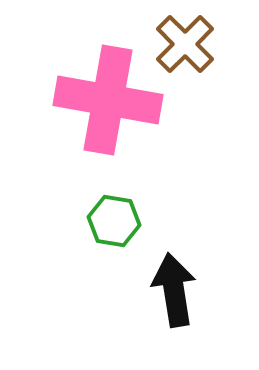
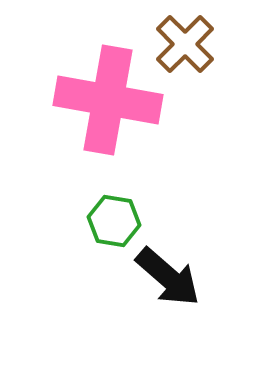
black arrow: moved 6 px left, 13 px up; rotated 140 degrees clockwise
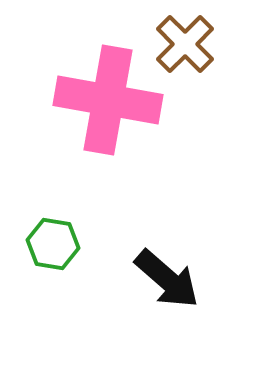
green hexagon: moved 61 px left, 23 px down
black arrow: moved 1 px left, 2 px down
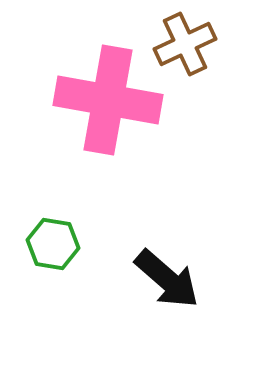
brown cross: rotated 20 degrees clockwise
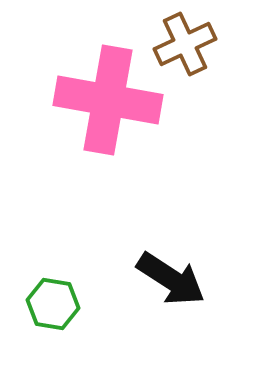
green hexagon: moved 60 px down
black arrow: moved 4 px right; rotated 8 degrees counterclockwise
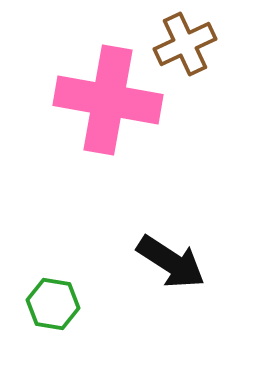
black arrow: moved 17 px up
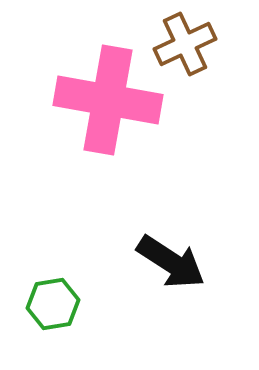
green hexagon: rotated 18 degrees counterclockwise
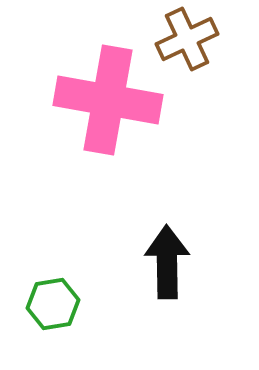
brown cross: moved 2 px right, 5 px up
black arrow: moved 4 px left; rotated 124 degrees counterclockwise
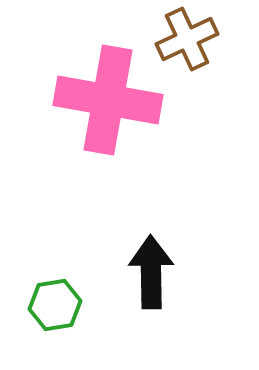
black arrow: moved 16 px left, 10 px down
green hexagon: moved 2 px right, 1 px down
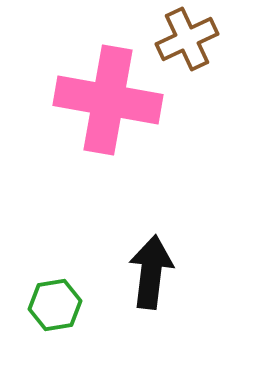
black arrow: rotated 8 degrees clockwise
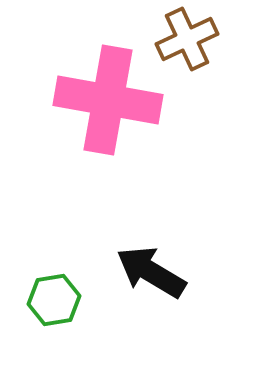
black arrow: rotated 66 degrees counterclockwise
green hexagon: moved 1 px left, 5 px up
